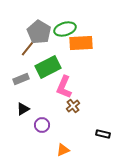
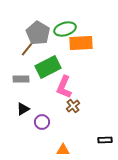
gray pentagon: moved 1 px left, 1 px down
gray rectangle: rotated 21 degrees clockwise
purple circle: moved 3 px up
black rectangle: moved 2 px right, 6 px down; rotated 16 degrees counterclockwise
orange triangle: rotated 24 degrees clockwise
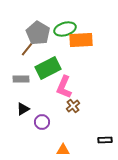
orange rectangle: moved 3 px up
green rectangle: moved 1 px down
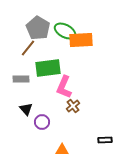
green ellipse: moved 2 px down; rotated 45 degrees clockwise
gray pentagon: moved 5 px up
green rectangle: rotated 20 degrees clockwise
black triangle: moved 3 px right; rotated 40 degrees counterclockwise
orange triangle: moved 1 px left
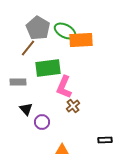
gray rectangle: moved 3 px left, 3 px down
